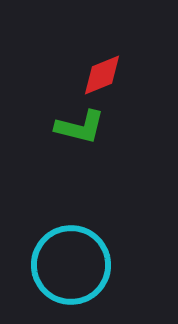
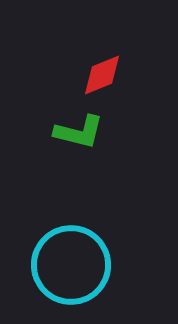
green L-shape: moved 1 px left, 5 px down
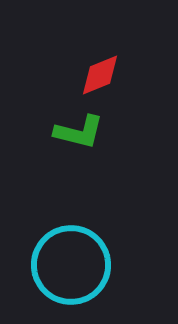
red diamond: moved 2 px left
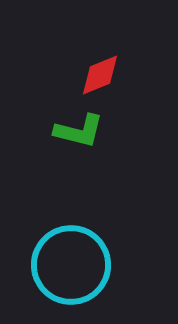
green L-shape: moved 1 px up
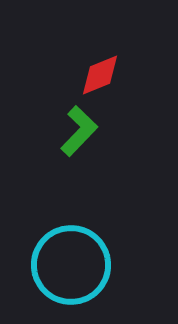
green L-shape: rotated 60 degrees counterclockwise
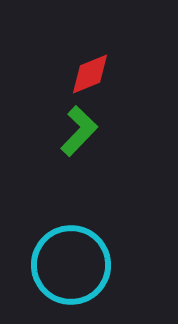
red diamond: moved 10 px left, 1 px up
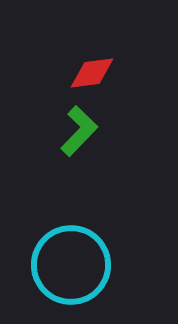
red diamond: moved 2 px right, 1 px up; rotated 15 degrees clockwise
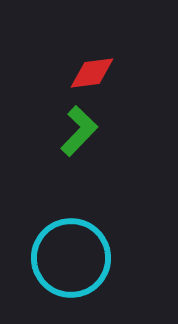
cyan circle: moved 7 px up
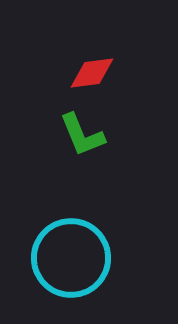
green L-shape: moved 3 px right, 4 px down; rotated 114 degrees clockwise
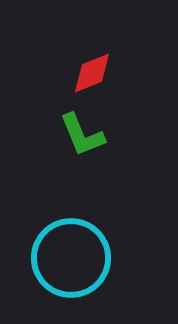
red diamond: rotated 15 degrees counterclockwise
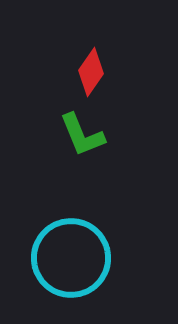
red diamond: moved 1 px left, 1 px up; rotated 33 degrees counterclockwise
